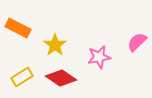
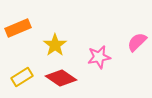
orange rectangle: rotated 50 degrees counterclockwise
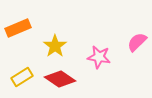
yellow star: moved 1 px down
pink star: rotated 20 degrees clockwise
red diamond: moved 1 px left, 1 px down
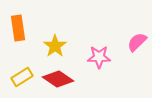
orange rectangle: rotated 75 degrees counterclockwise
pink star: rotated 10 degrees counterclockwise
red diamond: moved 2 px left
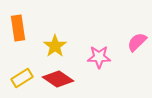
yellow rectangle: moved 1 px down
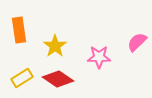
orange rectangle: moved 1 px right, 2 px down
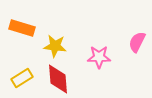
orange rectangle: moved 3 px right, 2 px up; rotated 65 degrees counterclockwise
pink semicircle: rotated 20 degrees counterclockwise
yellow star: rotated 30 degrees counterclockwise
red diamond: rotated 52 degrees clockwise
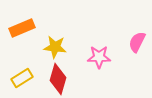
orange rectangle: rotated 40 degrees counterclockwise
yellow star: moved 1 px down
red diamond: rotated 20 degrees clockwise
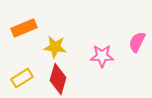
orange rectangle: moved 2 px right
pink star: moved 3 px right, 1 px up
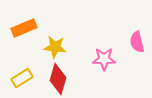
pink semicircle: rotated 40 degrees counterclockwise
pink star: moved 2 px right, 3 px down
